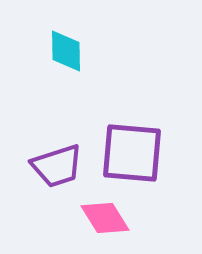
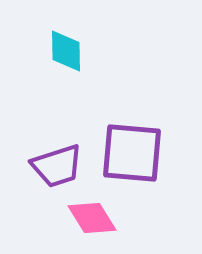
pink diamond: moved 13 px left
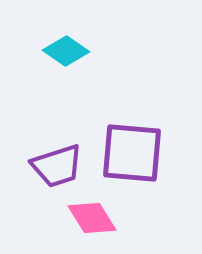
cyan diamond: rotated 54 degrees counterclockwise
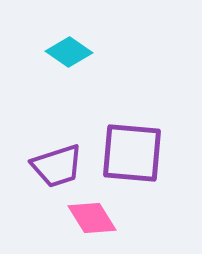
cyan diamond: moved 3 px right, 1 px down
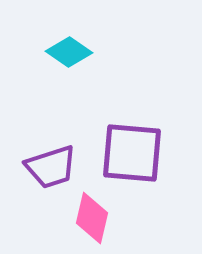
purple trapezoid: moved 6 px left, 1 px down
pink diamond: rotated 45 degrees clockwise
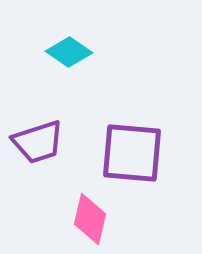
purple trapezoid: moved 13 px left, 25 px up
pink diamond: moved 2 px left, 1 px down
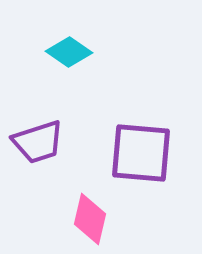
purple square: moved 9 px right
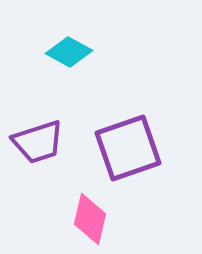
cyan diamond: rotated 6 degrees counterclockwise
purple square: moved 13 px left, 5 px up; rotated 24 degrees counterclockwise
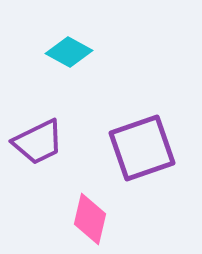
purple trapezoid: rotated 8 degrees counterclockwise
purple square: moved 14 px right
